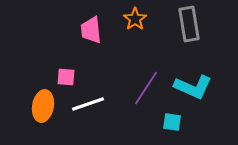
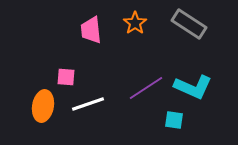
orange star: moved 4 px down
gray rectangle: rotated 48 degrees counterclockwise
purple line: rotated 24 degrees clockwise
cyan square: moved 2 px right, 2 px up
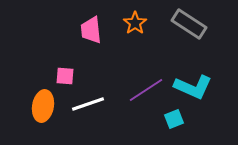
pink square: moved 1 px left, 1 px up
purple line: moved 2 px down
cyan square: moved 1 px up; rotated 30 degrees counterclockwise
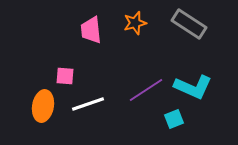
orange star: rotated 20 degrees clockwise
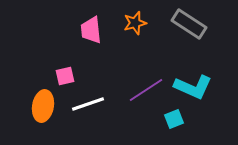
pink square: rotated 18 degrees counterclockwise
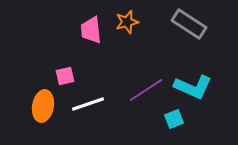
orange star: moved 8 px left, 1 px up
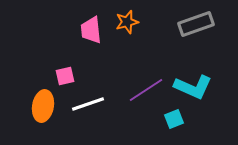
gray rectangle: moved 7 px right; rotated 52 degrees counterclockwise
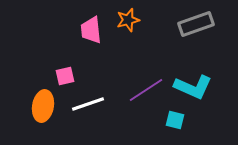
orange star: moved 1 px right, 2 px up
cyan square: moved 1 px right, 1 px down; rotated 36 degrees clockwise
